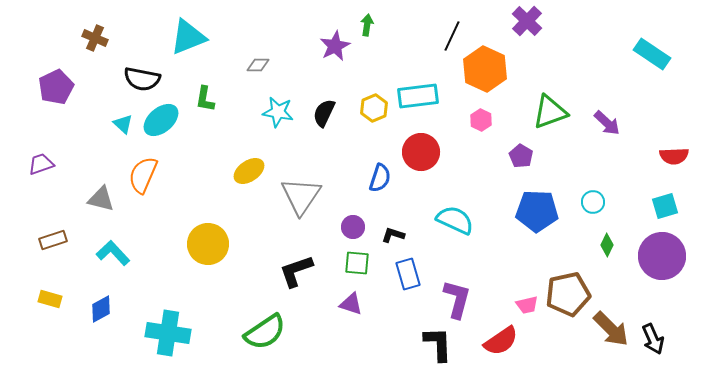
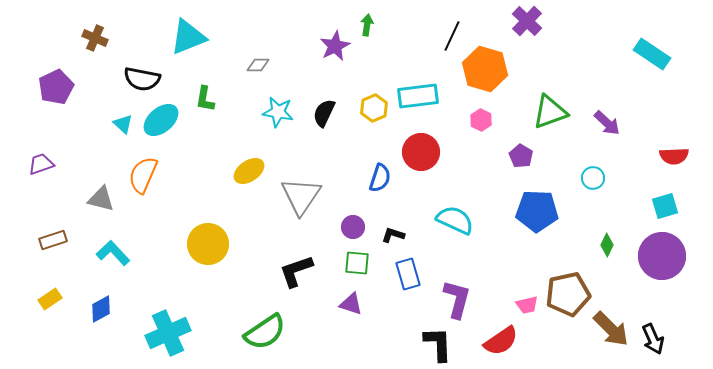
orange hexagon at (485, 69): rotated 9 degrees counterclockwise
cyan circle at (593, 202): moved 24 px up
yellow rectangle at (50, 299): rotated 50 degrees counterclockwise
cyan cross at (168, 333): rotated 33 degrees counterclockwise
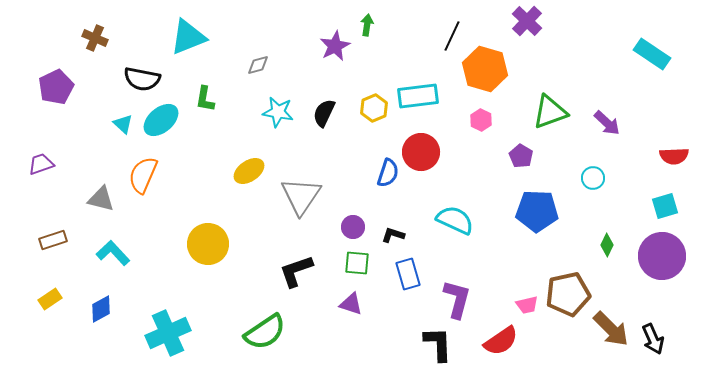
gray diamond at (258, 65): rotated 15 degrees counterclockwise
blue semicircle at (380, 178): moved 8 px right, 5 px up
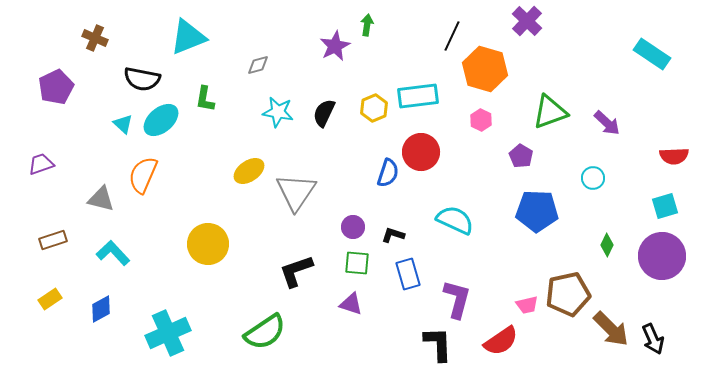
gray triangle at (301, 196): moved 5 px left, 4 px up
